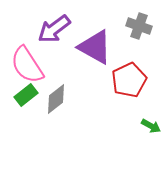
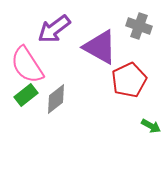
purple triangle: moved 5 px right
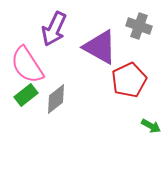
purple arrow: rotated 28 degrees counterclockwise
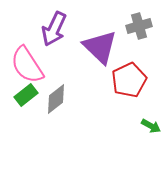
gray cross: rotated 35 degrees counterclockwise
purple triangle: rotated 15 degrees clockwise
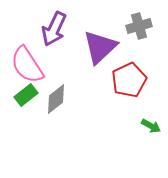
purple triangle: rotated 33 degrees clockwise
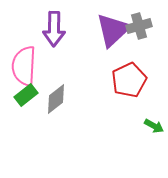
purple arrow: rotated 24 degrees counterclockwise
purple triangle: moved 13 px right, 17 px up
pink semicircle: moved 3 px left, 1 px down; rotated 36 degrees clockwise
green arrow: moved 3 px right
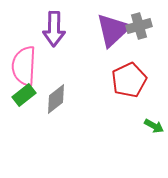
green rectangle: moved 2 px left
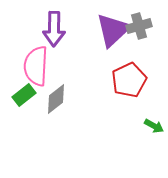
pink semicircle: moved 12 px right
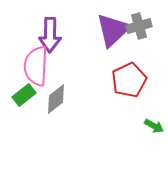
purple arrow: moved 4 px left, 6 px down
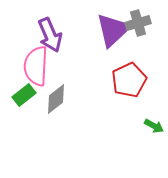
gray cross: moved 1 px left, 3 px up
purple arrow: rotated 24 degrees counterclockwise
